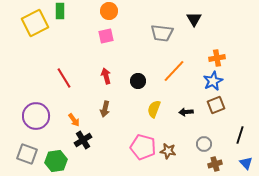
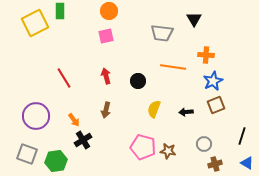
orange cross: moved 11 px left, 3 px up; rotated 14 degrees clockwise
orange line: moved 1 px left, 4 px up; rotated 55 degrees clockwise
brown arrow: moved 1 px right, 1 px down
black line: moved 2 px right, 1 px down
blue triangle: moved 1 px right; rotated 16 degrees counterclockwise
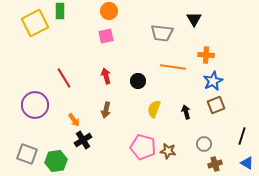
black arrow: rotated 80 degrees clockwise
purple circle: moved 1 px left, 11 px up
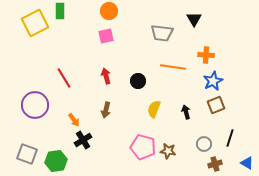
black line: moved 12 px left, 2 px down
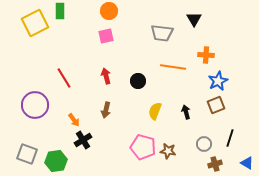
blue star: moved 5 px right
yellow semicircle: moved 1 px right, 2 px down
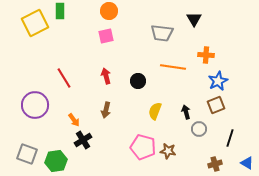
gray circle: moved 5 px left, 15 px up
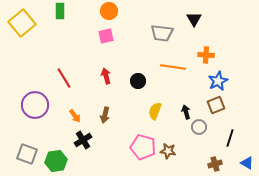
yellow square: moved 13 px left; rotated 12 degrees counterclockwise
brown arrow: moved 1 px left, 5 px down
orange arrow: moved 1 px right, 4 px up
gray circle: moved 2 px up
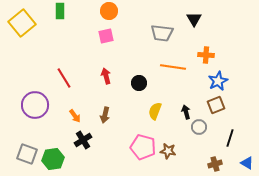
black circle: moved 1 px right, 2 px down
green hexagon: moved 3 px left, 2 px up
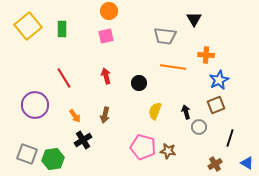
green rectangle: moved 2 px right, 18 px down
yellow square: moved 6 px right, 3 px down
gray trapezoid: moved 3 px right, 3 px down
blue star: moved 1 px right, 1 px up
brown cross: rotated 16 degrees counterclockwise
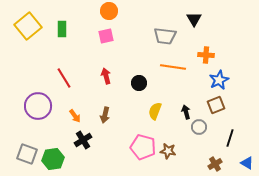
purple circle: moved 3 px right, 1 px down
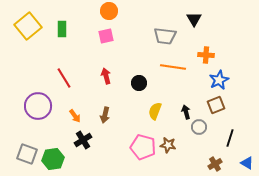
brown star: moved 6 px up
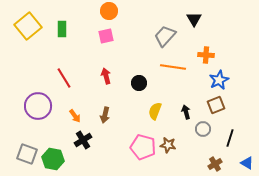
gray trapezoid: rotated 125 degrees clockwise
gray circle: moved 4 px right, 2 px down
green hexagon: rotated 20 degrees clockwise
